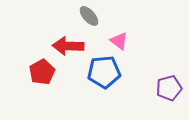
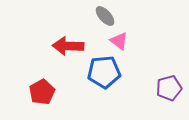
gray ellipse: moved 16 px right
red pentagon: moved 20 px down
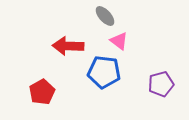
blue pentagon: rotated 12 degrees clockwise
purple pentagon: moved 8 px left, 4 px up
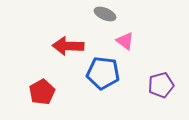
gray ellipse: moved 2 px up; rotated 25 degrees counterclockwise
pink triangle: moved 6 px right
blue pentagon: moved 1 px left, 1 px down
purple pentagon: moved 1 px down
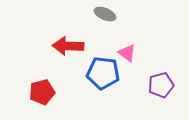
pink triangle: moved 2 px right, 12 px down
red pentagon: rotated 15 degrees clockwise
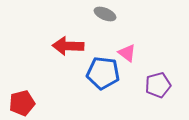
purple pentagon: moved 3 px left
red pentagon: moved 20 px left, 11 px down
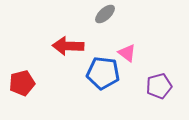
gray ellipse: rotated 65 degrees counterclockwise
purple pentagon: moved 1 px right, 1 px down
red pentagon: moved 20 px up
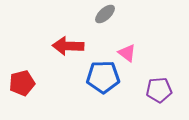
blue pentagon: moved 4 px down; rotated 8 degrees counterclockwise
purple pentagon: moved 4 px down; rotated 10 degrees clockwise
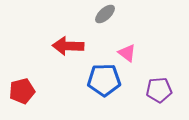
blue pentagon: moved 1 px right, 3 px down
red pentagon: moved 8 px down
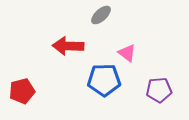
gray ellipse: moved 4 px left, 1 px down
